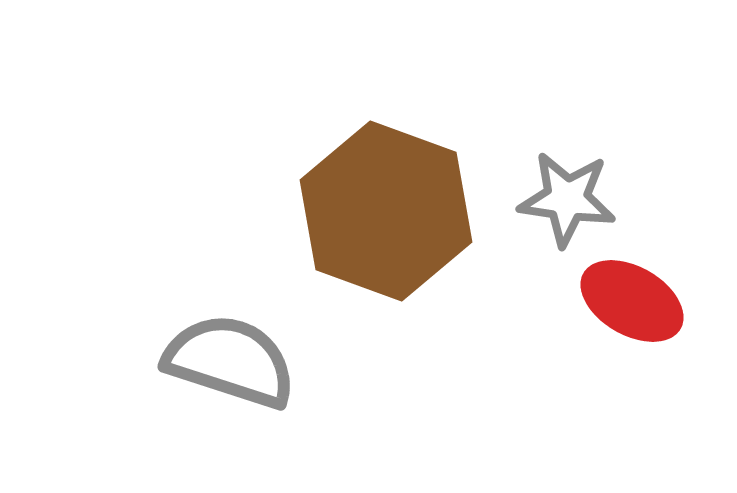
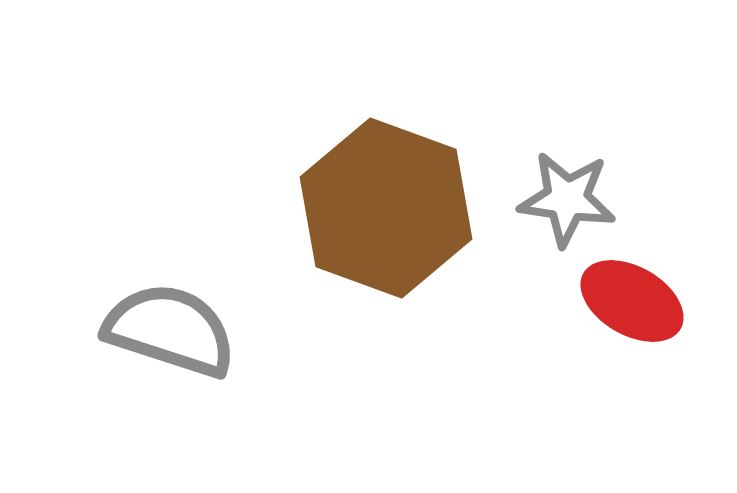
brown hexagon: moved 3 px up
gray semicircle: moved 60 px left, 31 px up
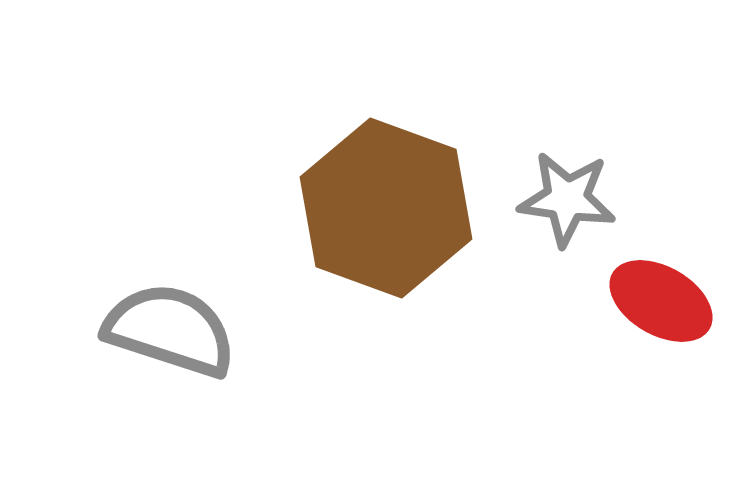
red ellipse: moved 29 px right
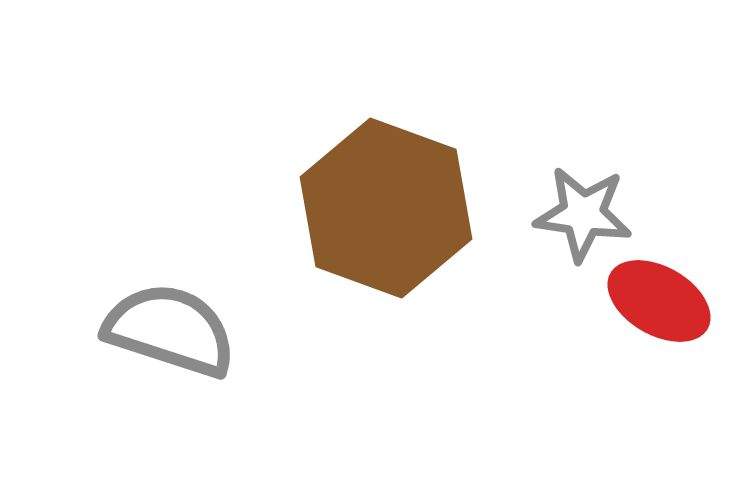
gray star: moved 16 px right, 15 px down
red ellipse: moved 2 px left
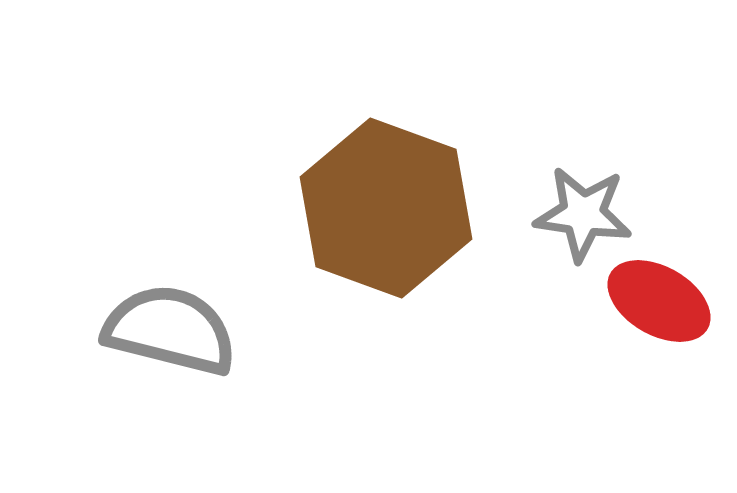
gray semicircle: rotated 4 degrees counterclockwise
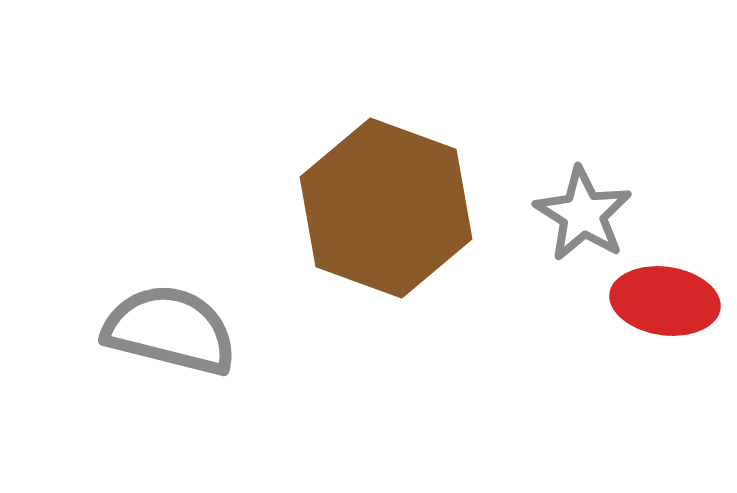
gray star: rotated 24 degrees clockwise
red ellipse: moved 6 px right; rotated 22 degrees counterclockwise
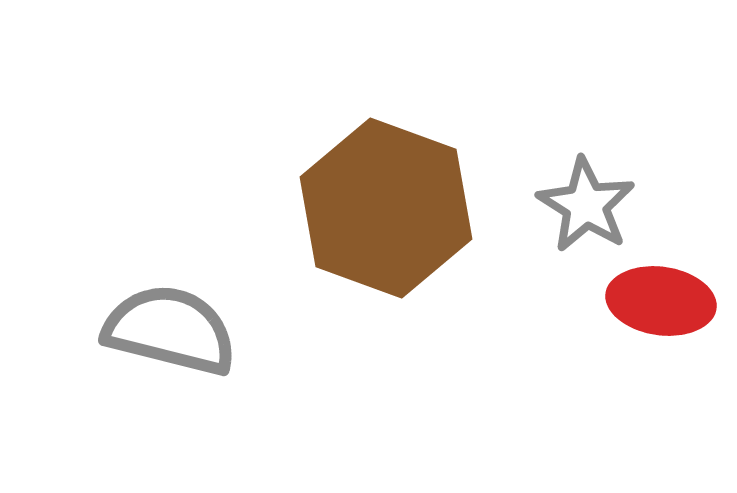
gray star: moved 3 px right, 9 px up
red ellipse: moved 4 px left
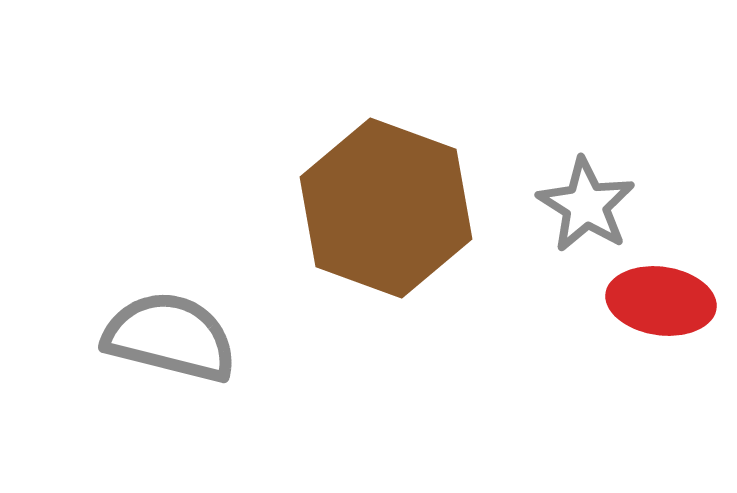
gray semicircle: moved 7 px down
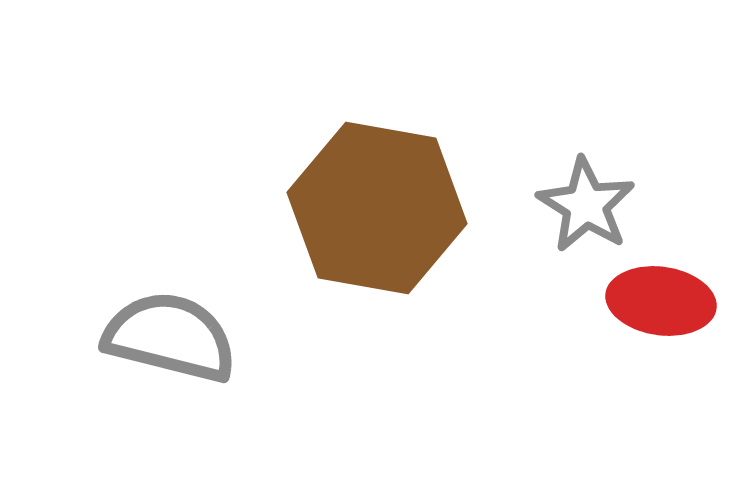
brown hexagon: moved 9 px left; rotated 10 degrees counterclockwise
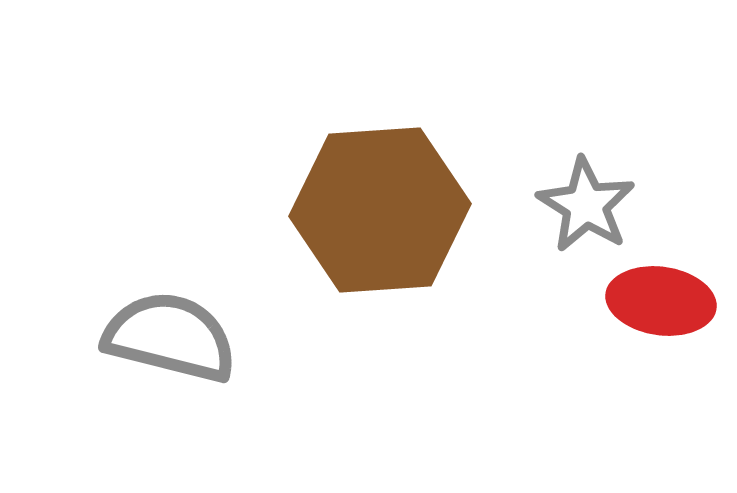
brown hexagon: moved 3 px right, 2 px down; rotated 14 degrees counterclockwise
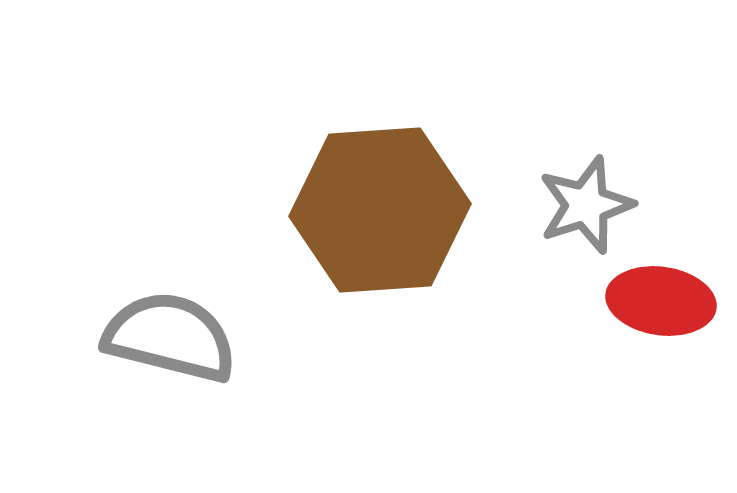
gray star: rotated 22 degrees clockwise
